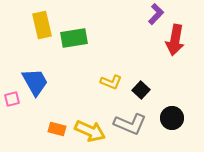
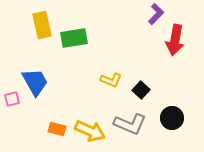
yellow L-shape: moved 2 px up
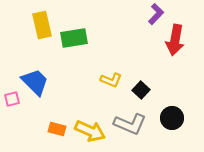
blue trapezoid: rotated 16 degrees counterclockwise
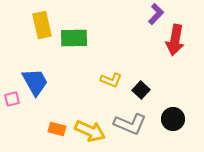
green rectangle: rotated 8 degrees clockwise
blue trapezoid: rotated 16 degrees clockwise
black circle: moved 1 px right, 1 px down
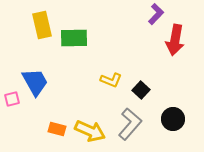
gray L-shape: rotated 72 degrees counterclockwise
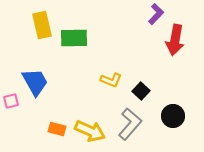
black square: moved 1 px down
pink square: moved 1 px left, 2 px down
black circle: moved 3 px up
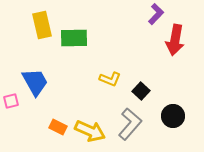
yellow L-shape: moved 1 px left, 1 px up
orange rectangle: moved 1 px right, 2 px up; rotated 12 degrees clockwise
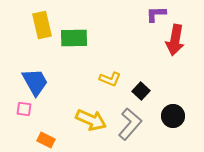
purple L-shape: rotated 135 degrees counterclockwise
pink square: moved 13 px right, 8 px down; rotated 21 degrees clockwise
orange rectangle: moved 12 px left, 13 px down
yellow arrow: moved 1 px right, 11 px up
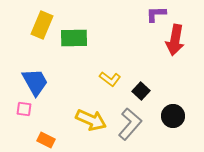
yellow rectangle: rotated 36 degrees clockwise
yellow L-shape: rotated 15 degrees clockwise
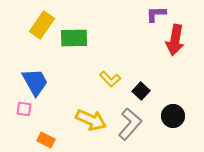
yellow rectangle: rotated 12 degrees clockwise
yellow L-shape: rotated 10 degrees clockwise
